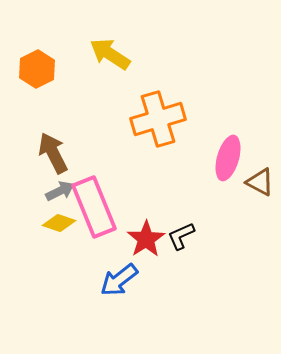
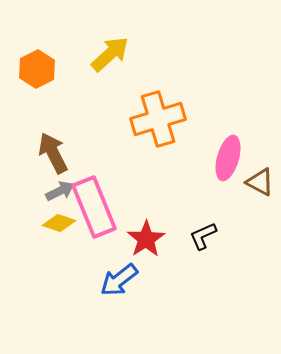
yellow arrow: rotated 105 degrees clockwise
black L-shape: moved 22 px right
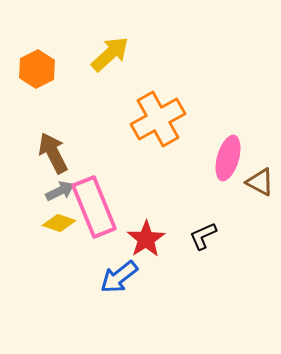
orange cross: rotated 12 degrees counterclockwise
blue arrow: moved 3 px up
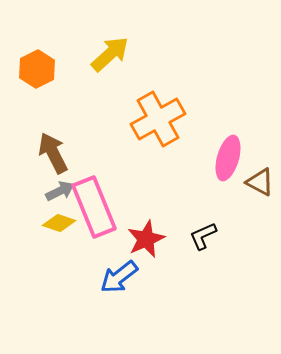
red star: rotated 9 degrees clockwise
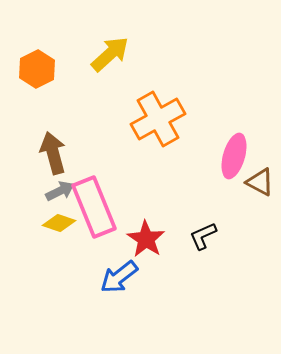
brown arrow: rotated 12 degrees clockwise
pink ellipse: moved 6 px right, 2 px up
red star: rotated 15 degrees counterclockwise
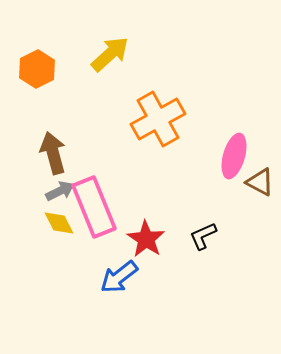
yellow diamond: rotated 44 degrees clockwise
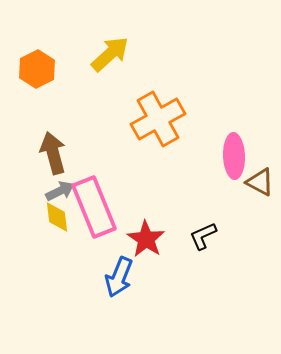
pink ellipse: rotated 18 degrees counterclockwise
yellow diamond: moved 2 px left, 6 px up; rotated 20 degrees clockwise
blue arrow: rotated 30 degrees counterclockwise
